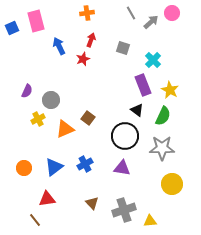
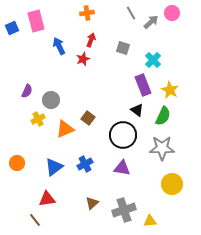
black circle: moved 2 px left, 1 px up
orange circle: moved 7 px left, 5 px up
brown triangle: rotated 32 degrees clockwise
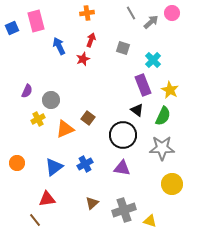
yellow triangle: rotated 24 degrees clockwise
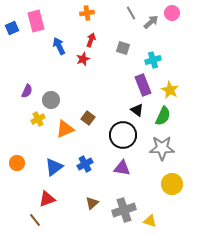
cyan cross: rotated 28 degrees clockwise
red triangle: rotated 12 degrees counterclockwise
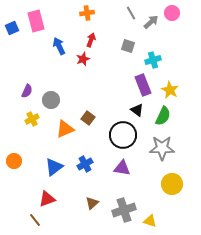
gray square: moved 5 px right, 2 px up
yellow cross: moved 6 px left
orange circle: moved 3 px left, 2 px up
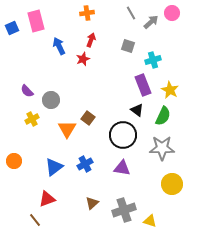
purple semicircle: rotated 112 degrees clockwise
orange triangle: moved 2 px right; rotated 36 degrees counterclockwise
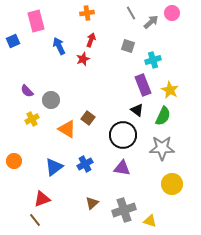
blue square: moved 1 px right, 13 px down
orange triangle: rotated 30 degrees counterclockwise
red triangle: moved 5 px left
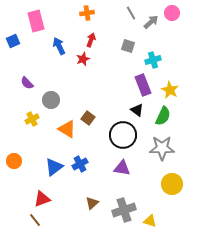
purple semicircle: moved 8 px up
blue cross: moved 5 px left
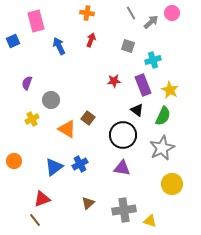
orange cross: rotated 16 degrees clockwise
red star: moved 31 px right, 22 px down; rotated 16 degrees clockwise
purple semicircle: rotated 64 degrees clockwise
gray star: rotated 25 degrees counterclockwise
brown triangle: moved 4 px left
gray cross: rotated 10 degrees clockwise
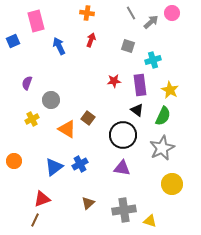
purple rectangle: moved 3 px left; rotated 15 degrees clockwise
brown line: rotated 64 degrees clockwise
